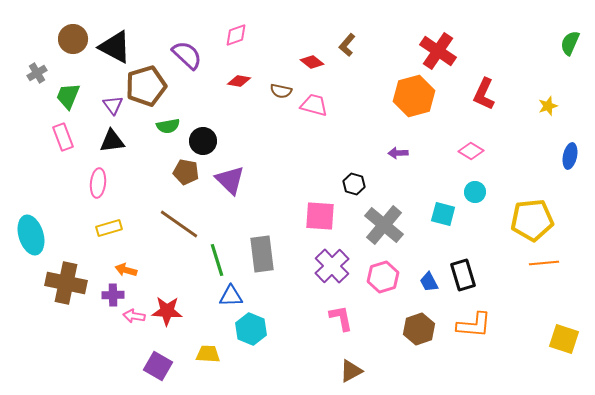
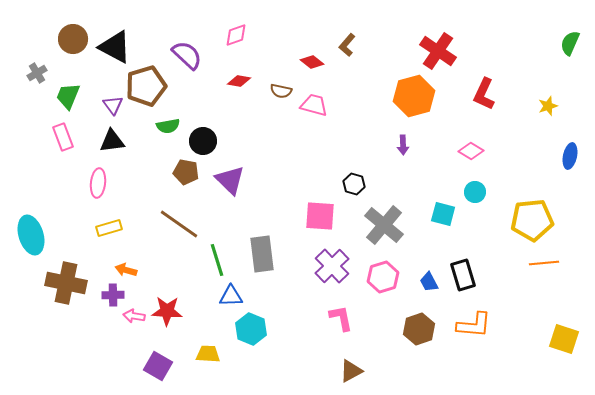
purple arrow at (398, 153): moved 5 px right, 8 px up; rotated 90 degrees counterclockwise
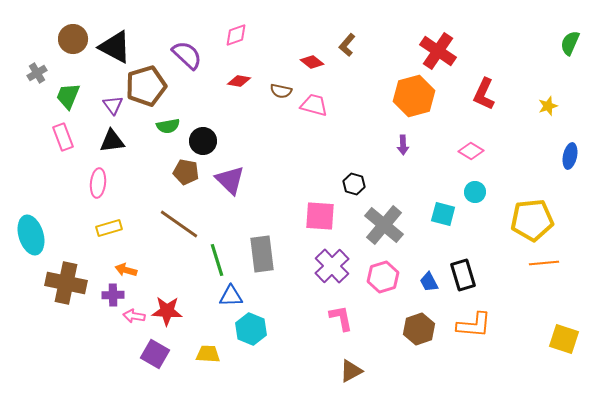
purple square at (158, 366): moved 3 px left, 12 px up
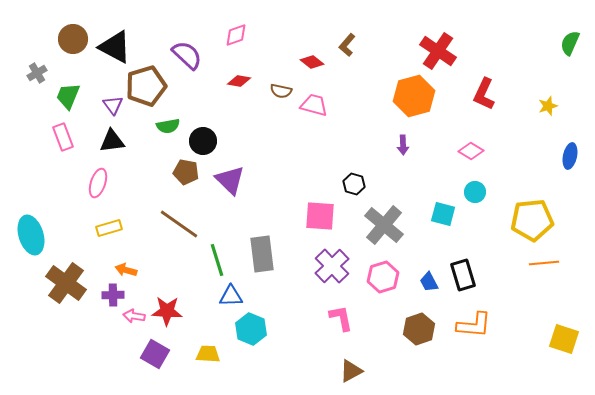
pink ellipse at (98, 183): rotated 12 degrees clockwise
brown cross at (66, 283): rotated 24 degrees clockwise
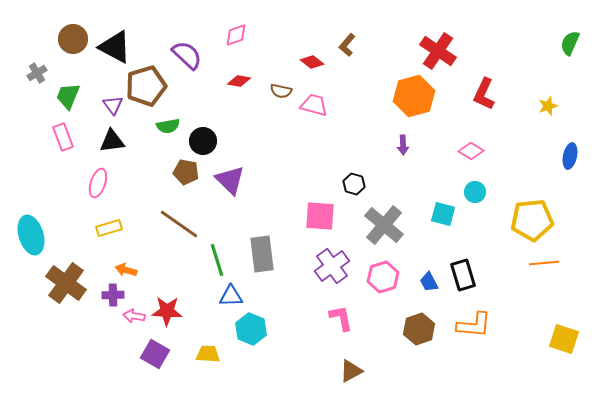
purple cross at (332, 266): rotated 8 degrees clockwise
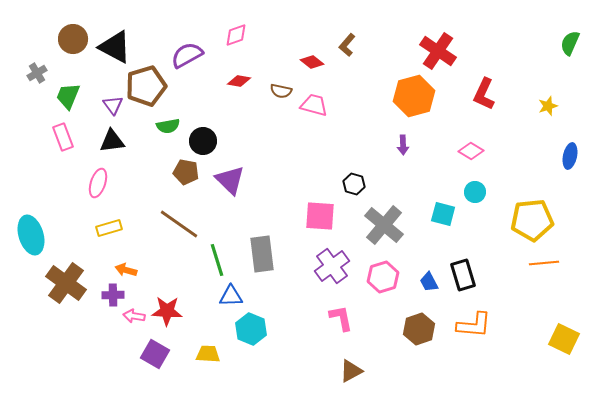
purple semicircle at (187, 55): rotated 72 degrees counterclockwise
yellow square at (564, 339): rotated 8 degrees clockwise
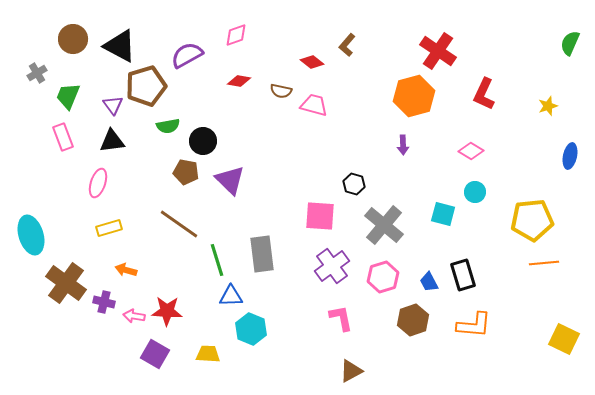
black triangle at (115, 47): moved 5 px right, 1 px up
purple cross at (113, 295): moved 9 px left, 7 px down; rotated 15 degrees clockwise
brown hexagon at (419, 329): moved 6 px left, 9 px up
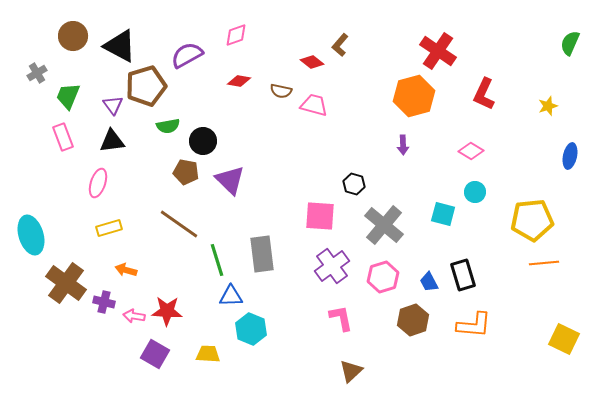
brown circle at (73, 39): moved 3 px up
brown L-shape at (347, 45): moved 7 px left
brown triangle at (351, 371): rotated 15 degrees counterclockwise
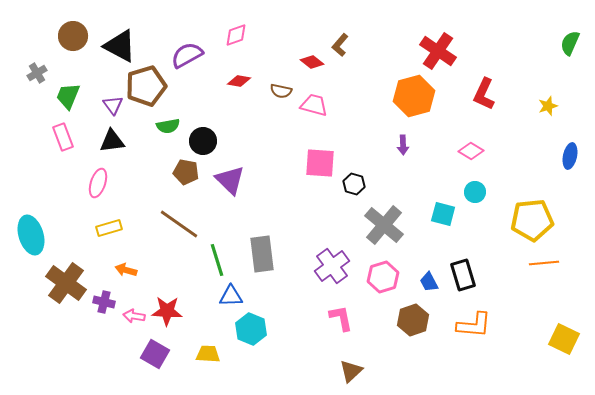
pink square at (320, 216): moved 53 px up
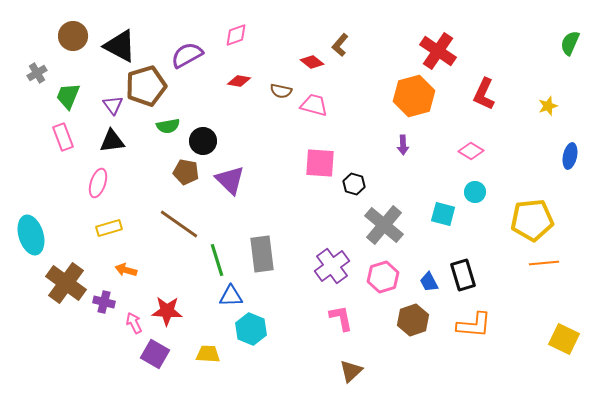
pink arrow at (134, 316): moved 7 px down; rotated 55 degrees clockwise
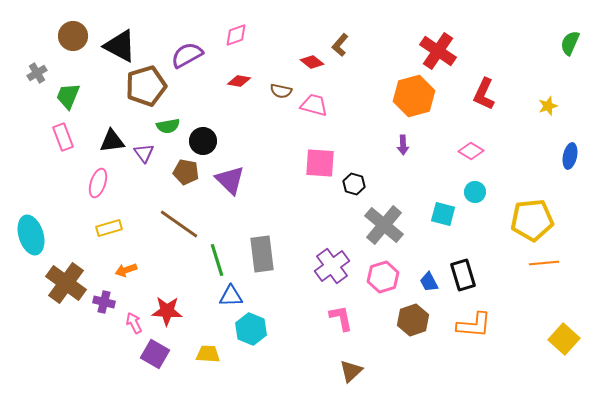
purple triangle at (113, 105): moved 31 px right, 48 px down
orange arrow at (126, 270): rotated 35 degrees counterclockwise
yellow square at (564, 339): rotated 16 degrees clockwise
